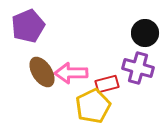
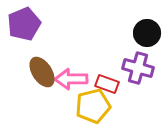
purple pentagon: moved 4 px left, 2 px up
black circle: moved 2 px right
pink arrow: moved 6 px down
red rectangle: rotated 35 degrees clockwise
yellow pentagon: rotated 12 degrees clockwise
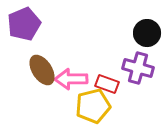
brown ellipse: moved 2 px up
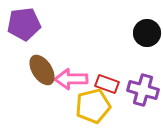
purple pentagon: rotated 16 degrees clockwise
purple cross: moved 5 px right, 22 px down
